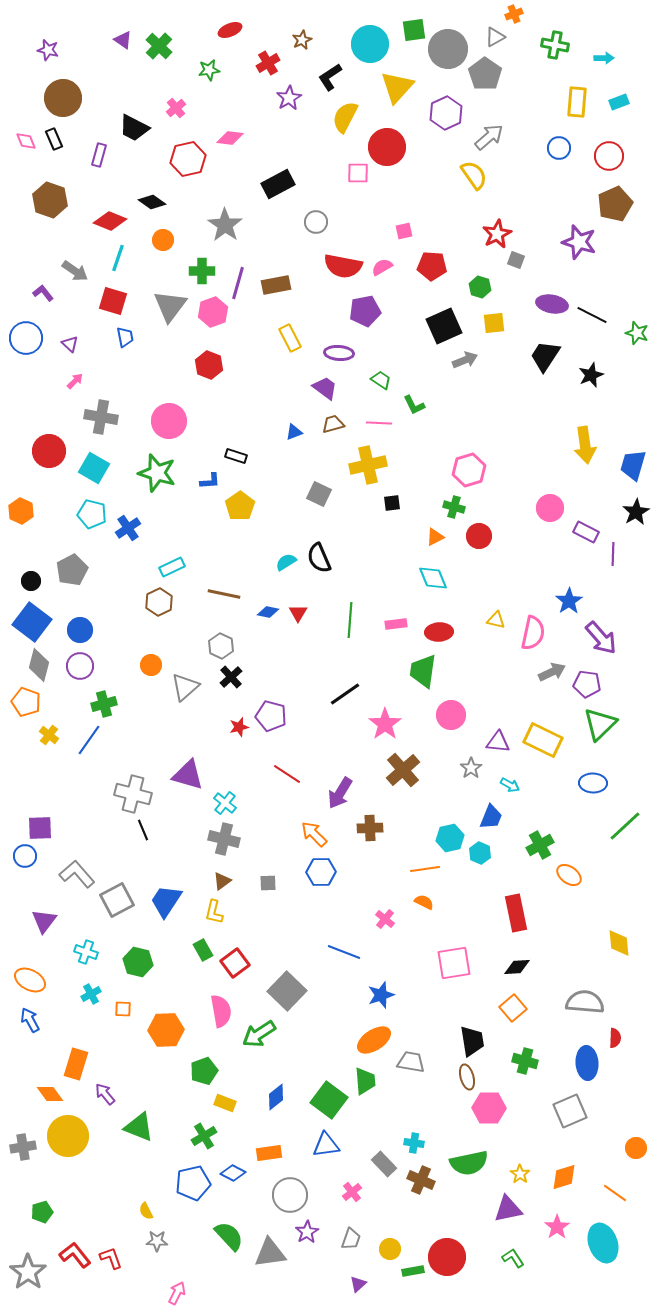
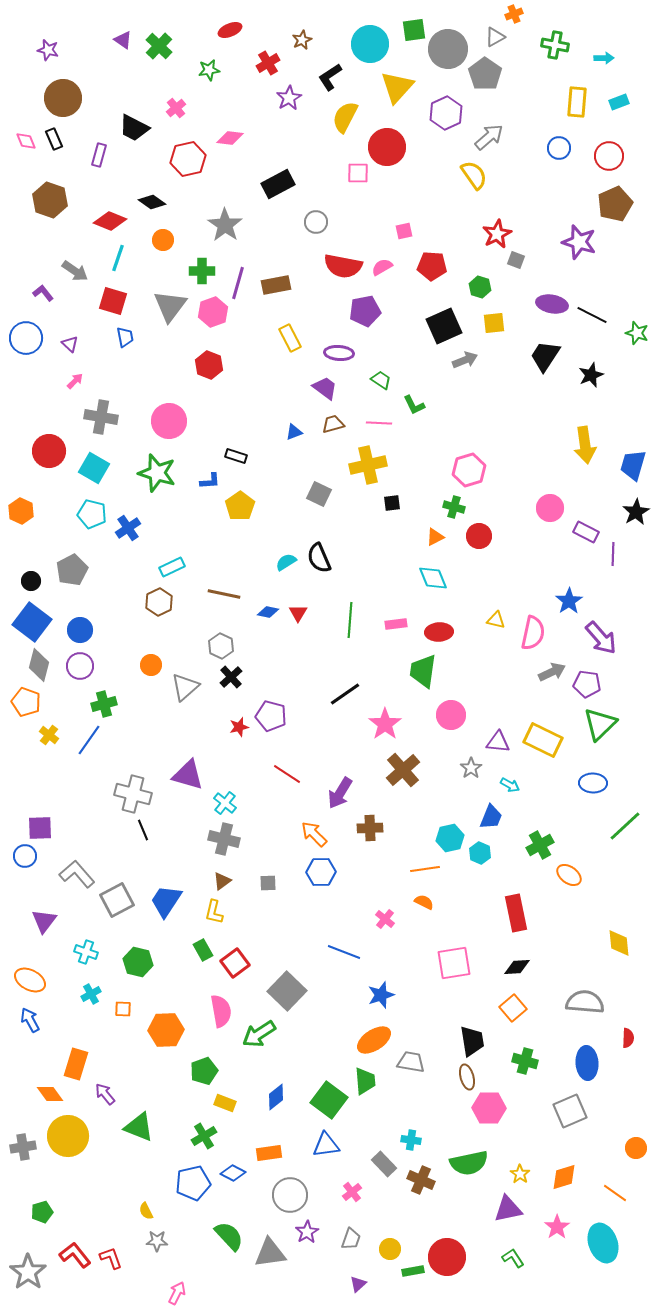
red semicircle at (615, 1038): moved 13 px right
cyan cross at (414, 1143): moved 3 px left, 3 px up
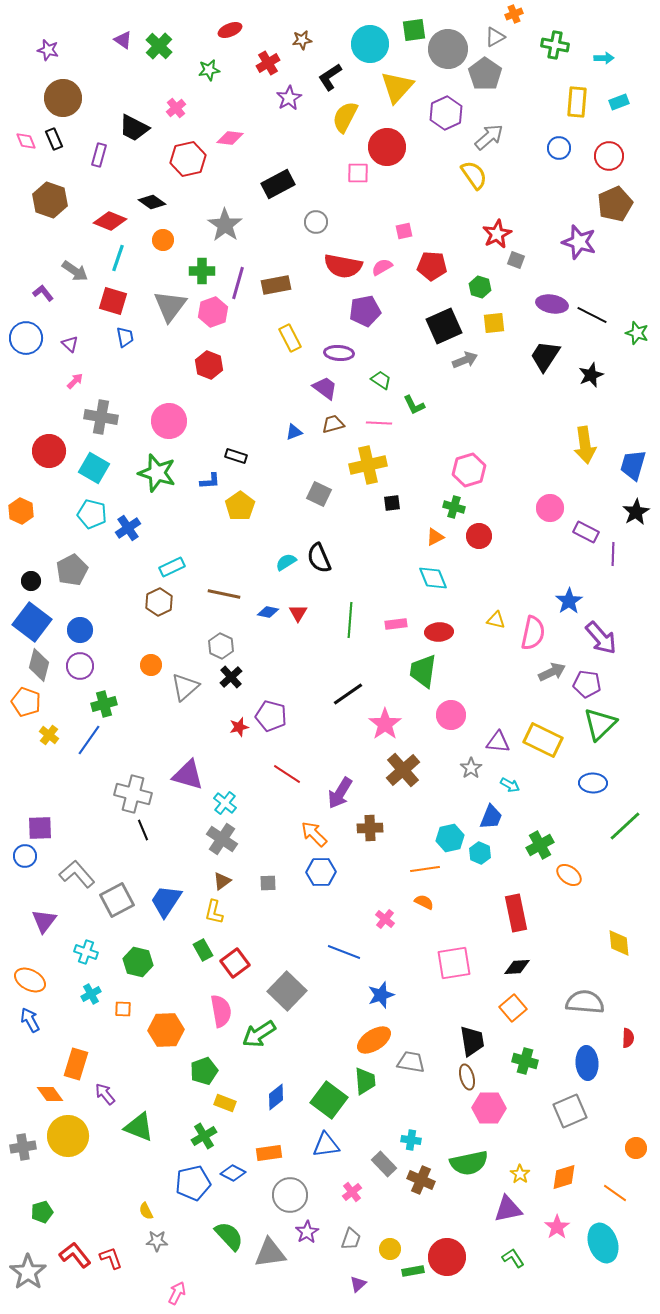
brown star at (302, 40): rotated 18 degrees clockwise
black line at (345, 694): moved 3 px right
gray cross at (224, 839): moved 2 px left; rotated 20 degrees clockwise
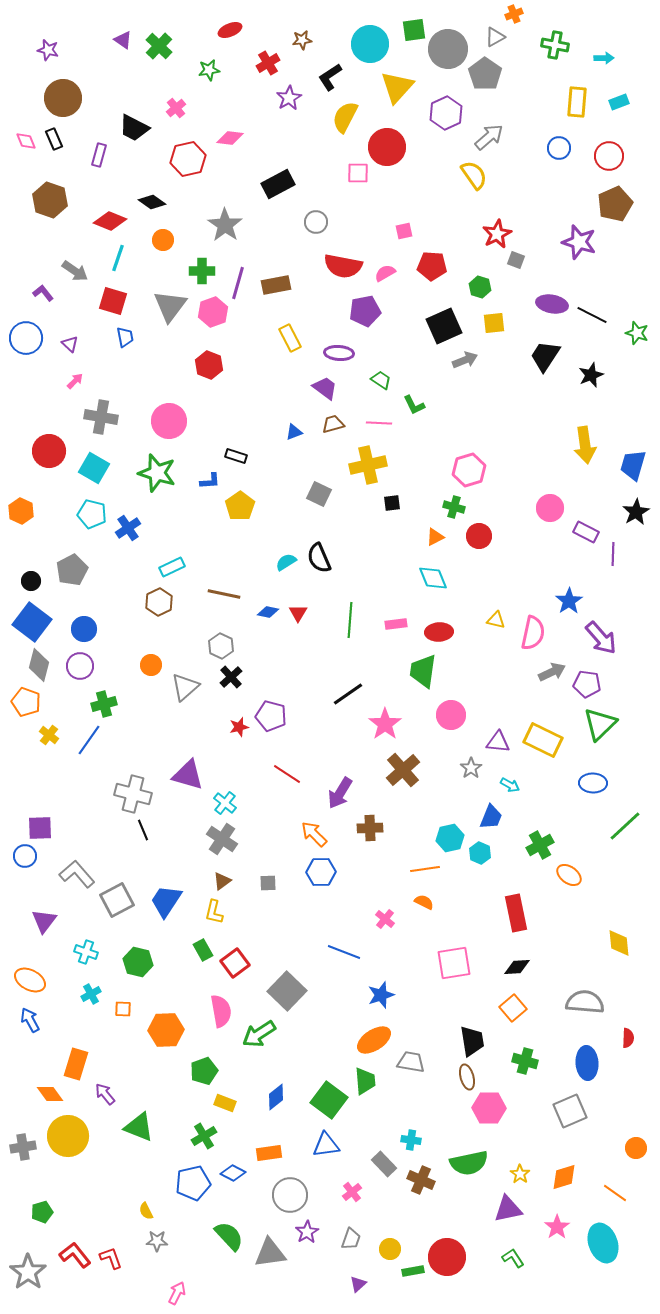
pink semicircle at (382, 267): moved 3 px right, 6 px down
blue circle at (80, 630): moved 4 px right, 1 px up
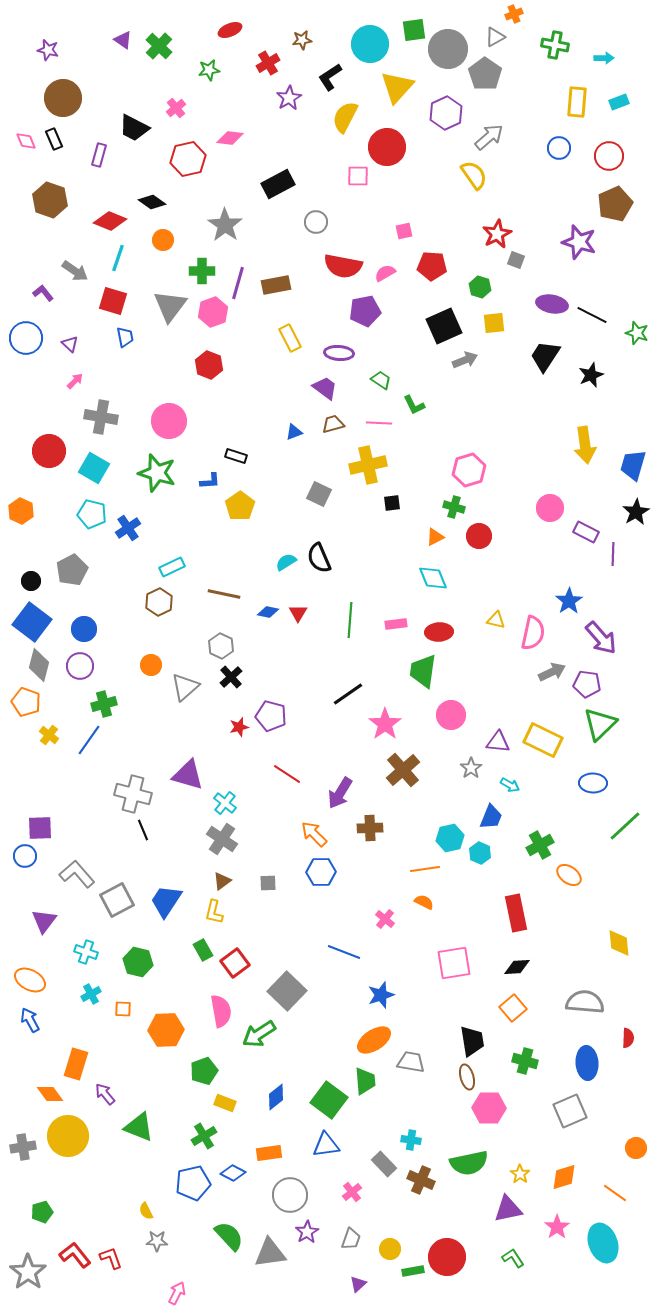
pink square at (358, 173): moved 3 px down
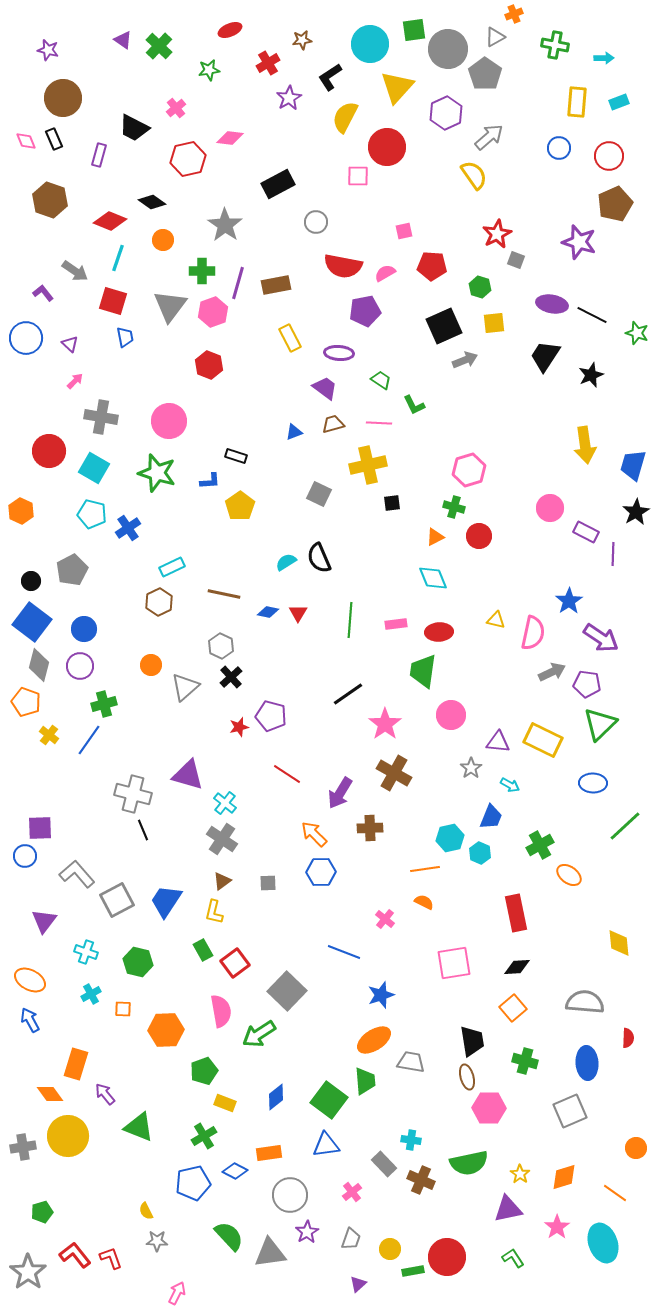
purple arrow at (601, 638): rotated 15 degrees counterclockwise
brown cross at (403, 770): moved 9 px left, 3 px down; rotated 20 degrees counterclockwise
blue diamond at (233, 1173): moved 2 px right, 2 px up
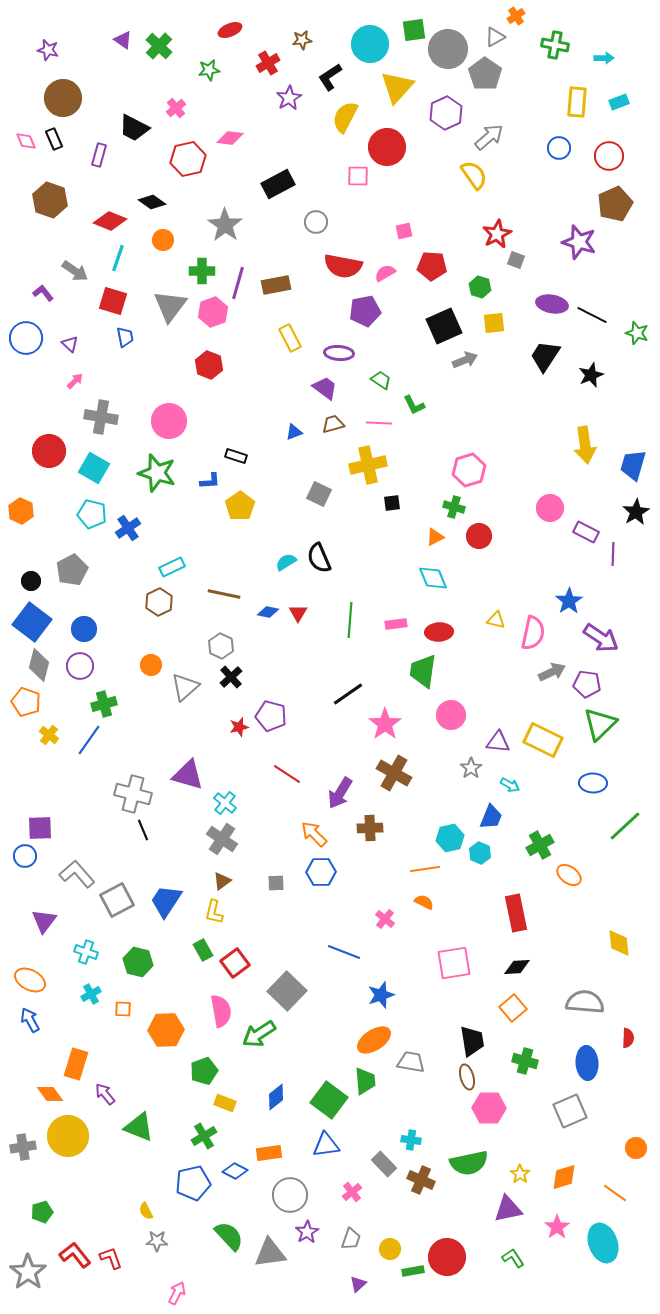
orange cross at (514, 14): moved 2 px right, 2 px down; rotated 12 degrees counterclockwise
gray square at (268, 883): moved 8 px right
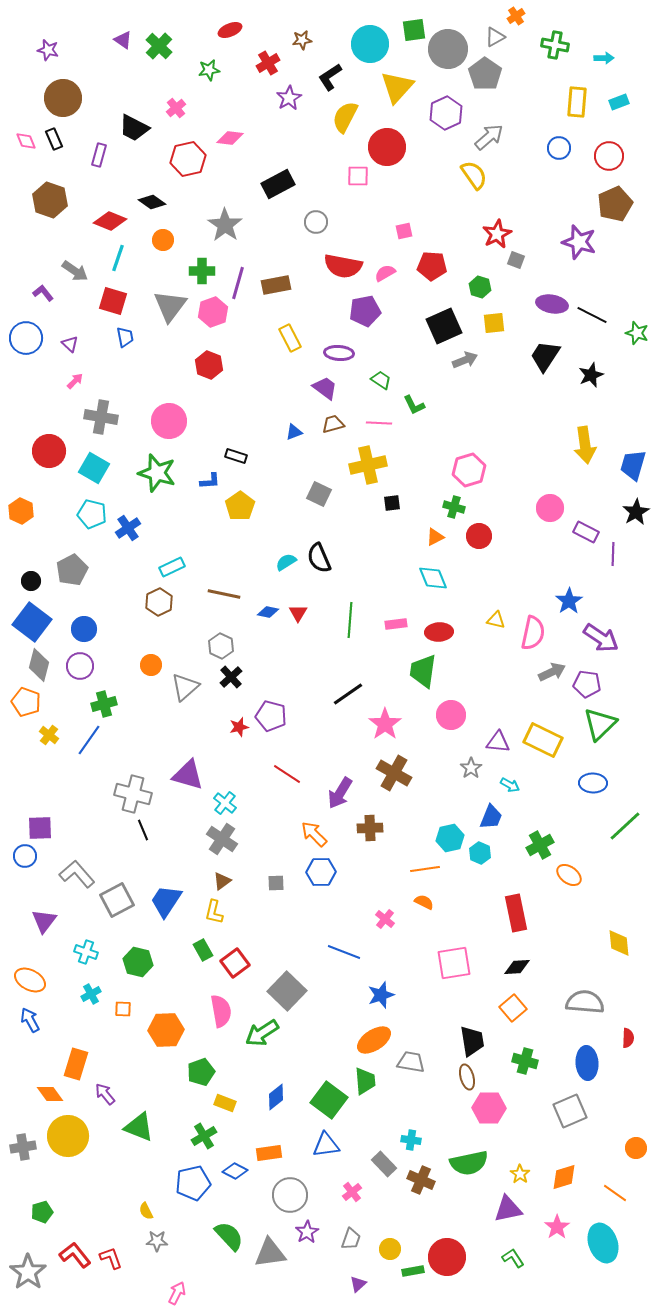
green arrow at (259, 1034): moved 3 px right, 1 px up
green pentagon at (204, 1071): moved 3 px left, 1 px down
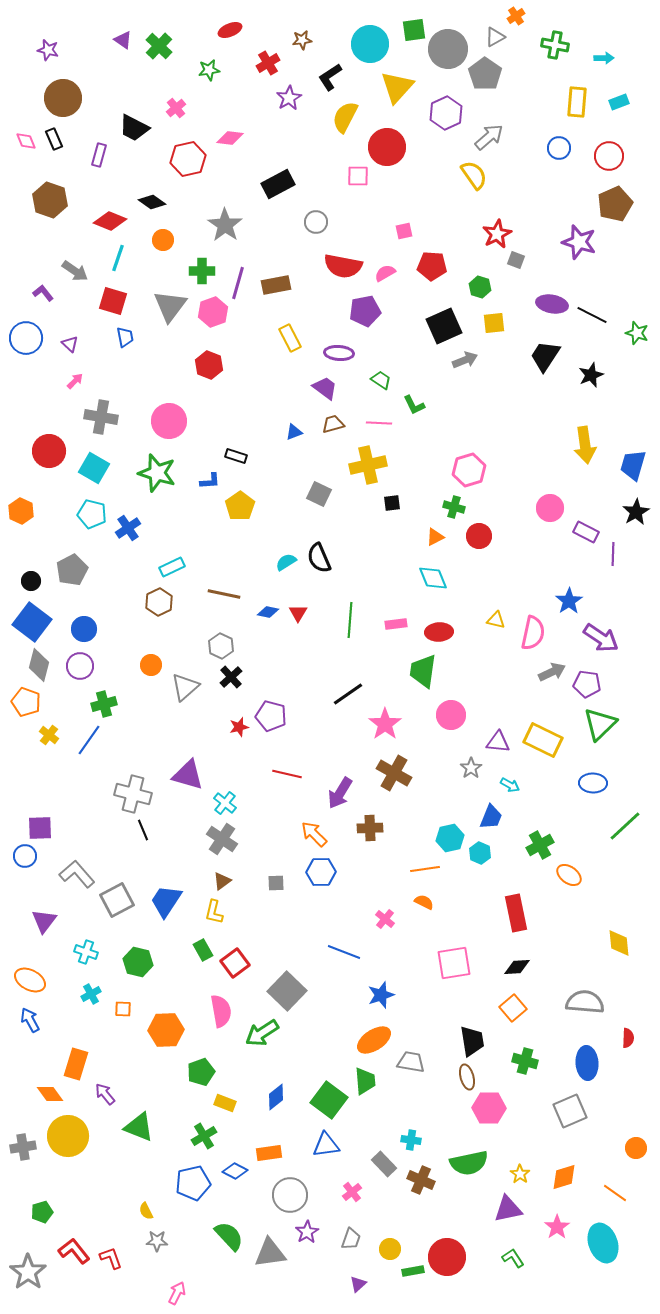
red line at (287, 774): rotated 20 degrees counterclockwise
red L-shape at (75, 1255): moved 1 px left, 4 px up
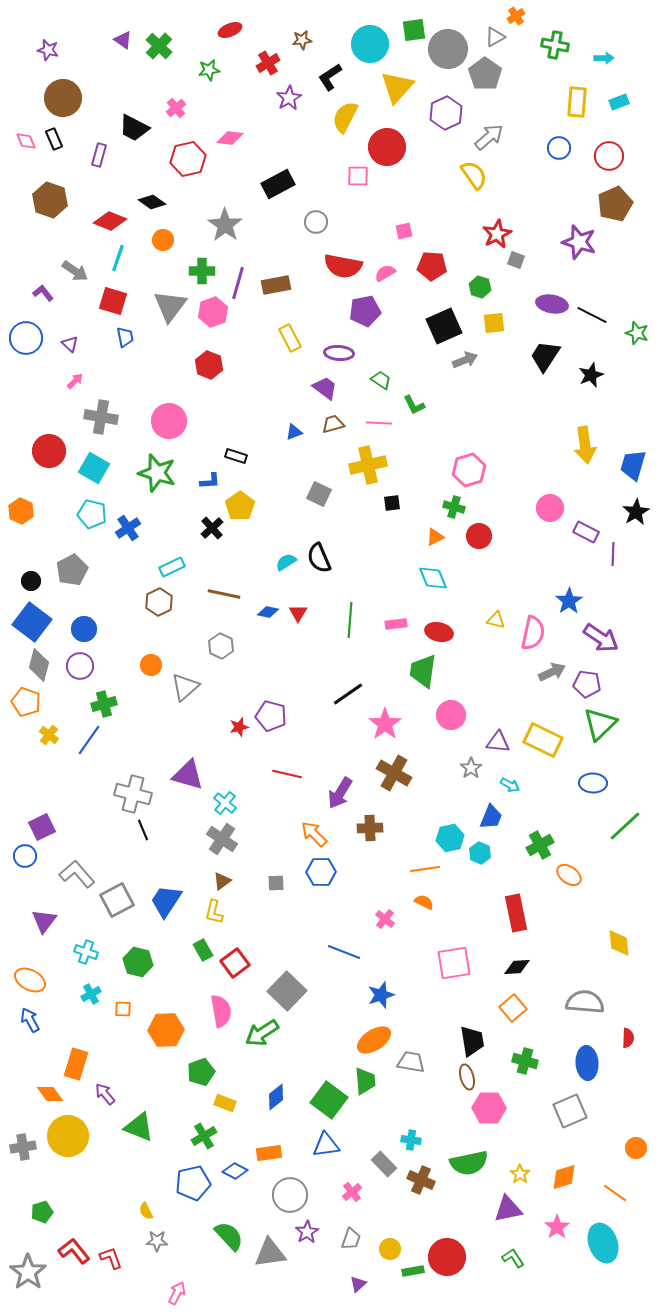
red ellipse at (439, 632): rotated 16 degrees clockwise
black cross at (231, 677): moved 19 px left, 149 px up
purple square at (40, 828): moved 2 px right, 1 px up; rotated 24 degrees counterclockwise
